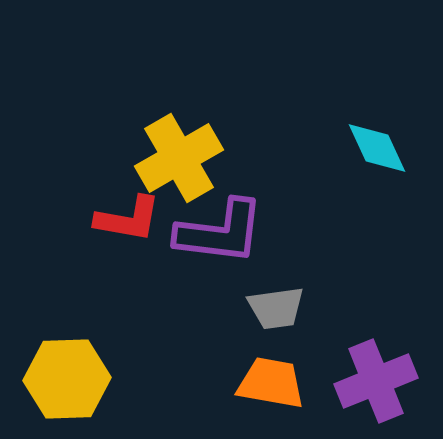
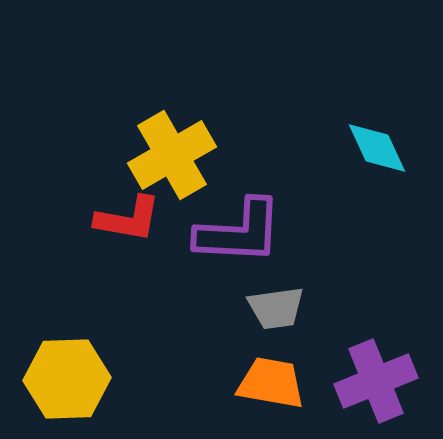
yellow cross: moved 7 px left, 3 px up
purple L-shape: moved 19 px right; rotated 4 degrees counterclockwise
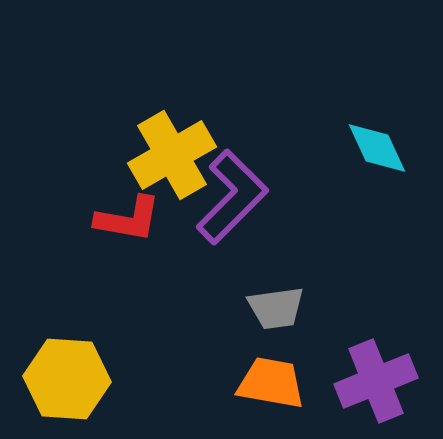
purple L-shape: moved 7 px left, 35 px up; rotated 48 degrees counterclockwise
yellow hexagon: rotated 6 degrees clockwise
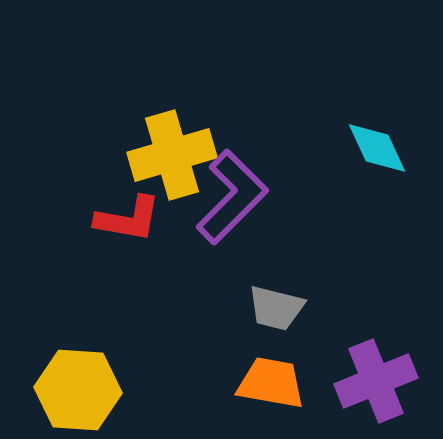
yellow cross: rotated 14 degrees clockwise
gray trapezoid: rotated 22 degrees clockwise
yellow hexagon: moved 11 px right, 11 px down
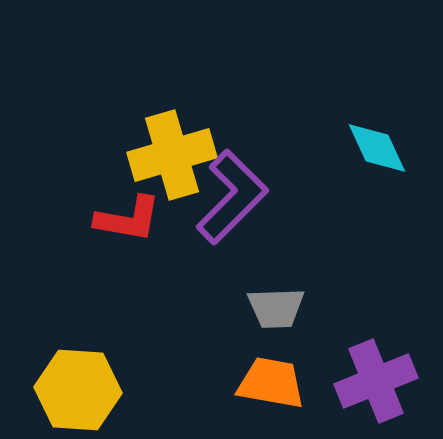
gray trapezoid: rotated 16 degrees counterclockwise
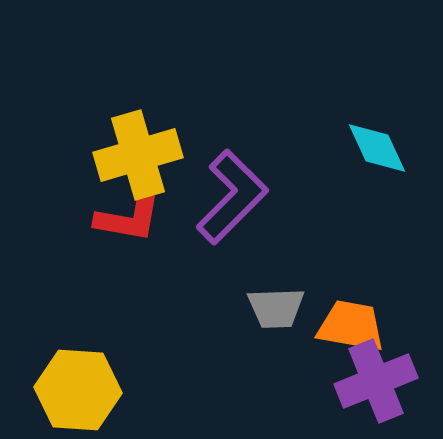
yellow cross: moved 34 px left
orange trapezoid: moved 80 px right, 57 px up
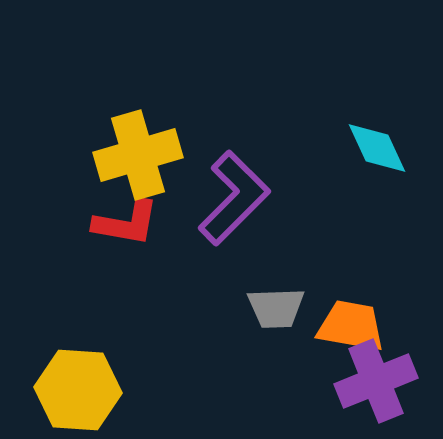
purple L-shape: moved 2 px right, 1 px down
red L-shape: moved 2 px left, 4 px down
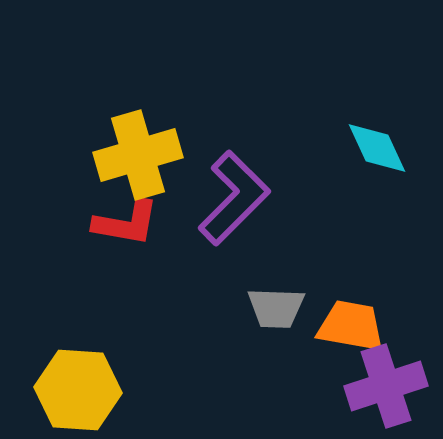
gray trapezoid: rotated 4 degrees clockwise
purple cross: moved 10 px right, 5 px down; rotated 4 degrees clockwise
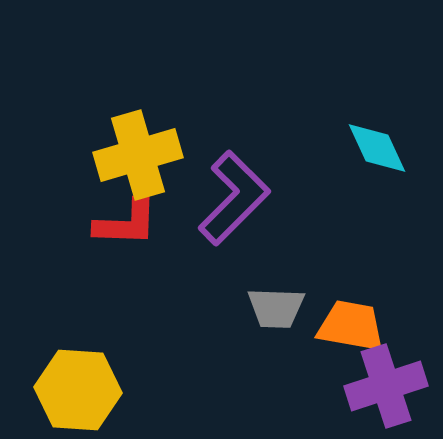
red L-shape: rotated 8 degrees counterclockwise
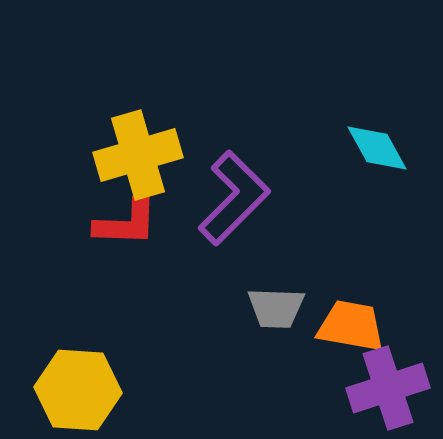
cyan diamond: rotated 4 degrees counterclockwise
purple cross: moved 2 px right, 2 px down
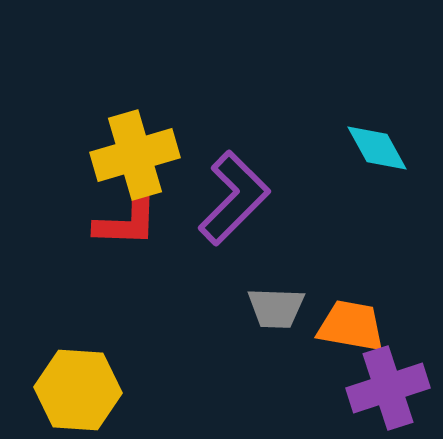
yellow cross: moved 3 px left
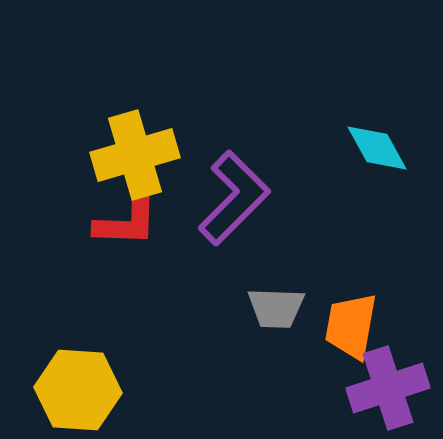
orange trapezoid: rotated 90 degrees counterclockwise
